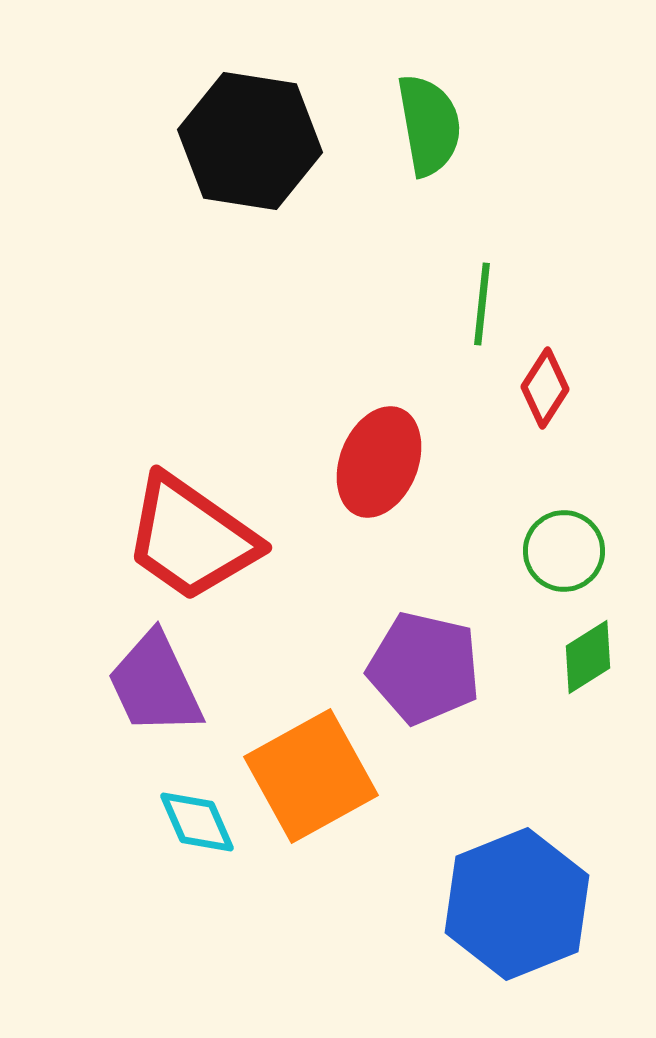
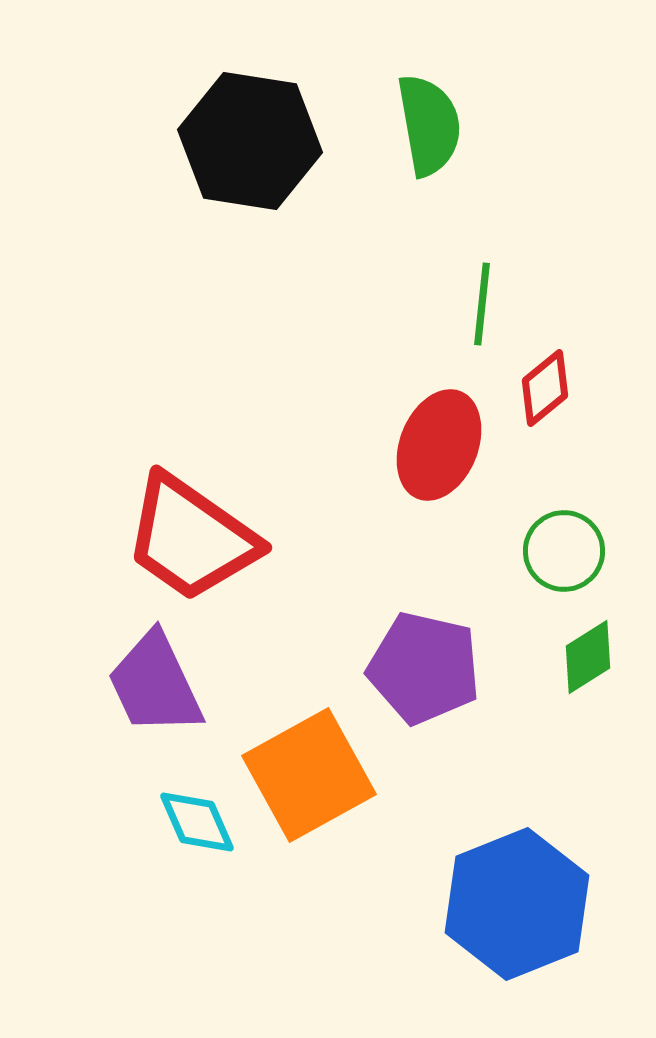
red diamond: rotated 18 degrees clockwise
red ellipse: moved 60 px right, 17 px up
orange square: moved 2 px left, 1 px up
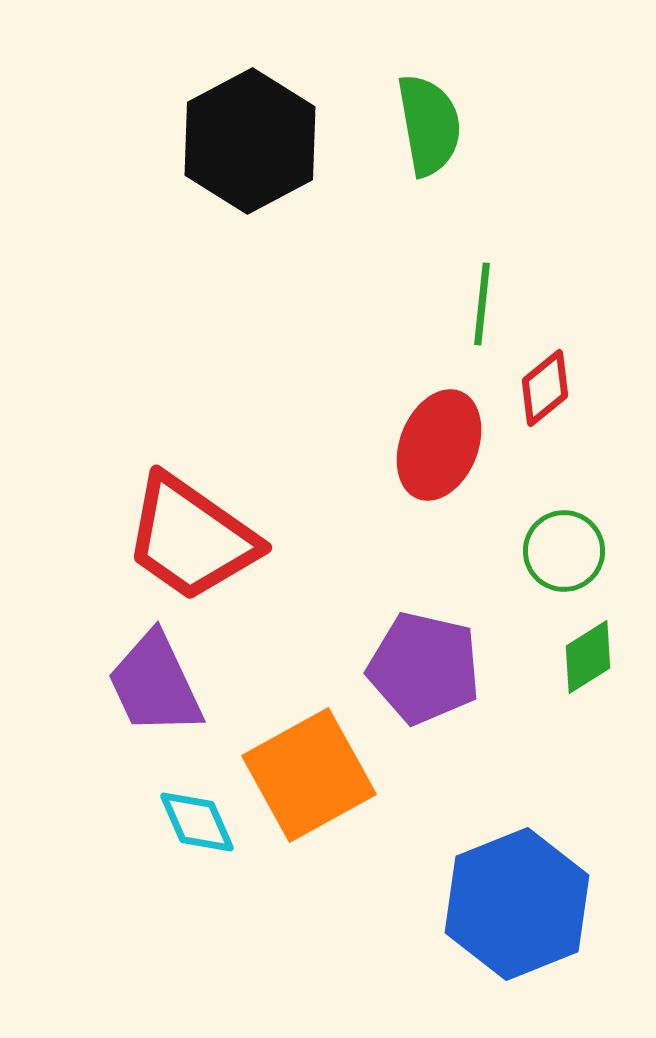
black hexagon: rotated 23 degrees clockwise
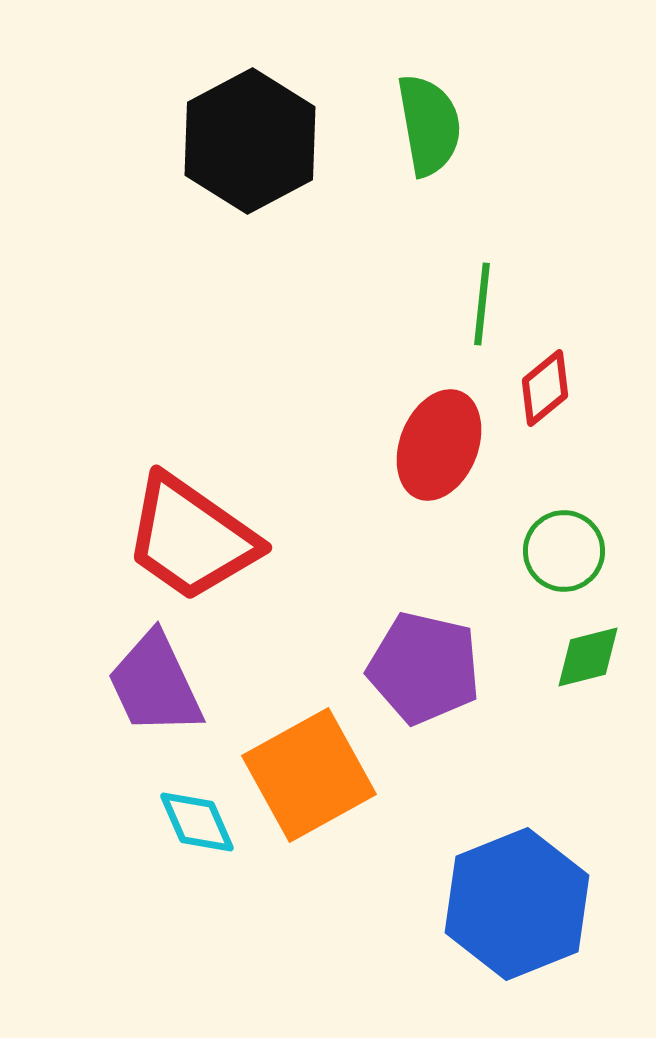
green diamond: rotated 18 degrees clockwise
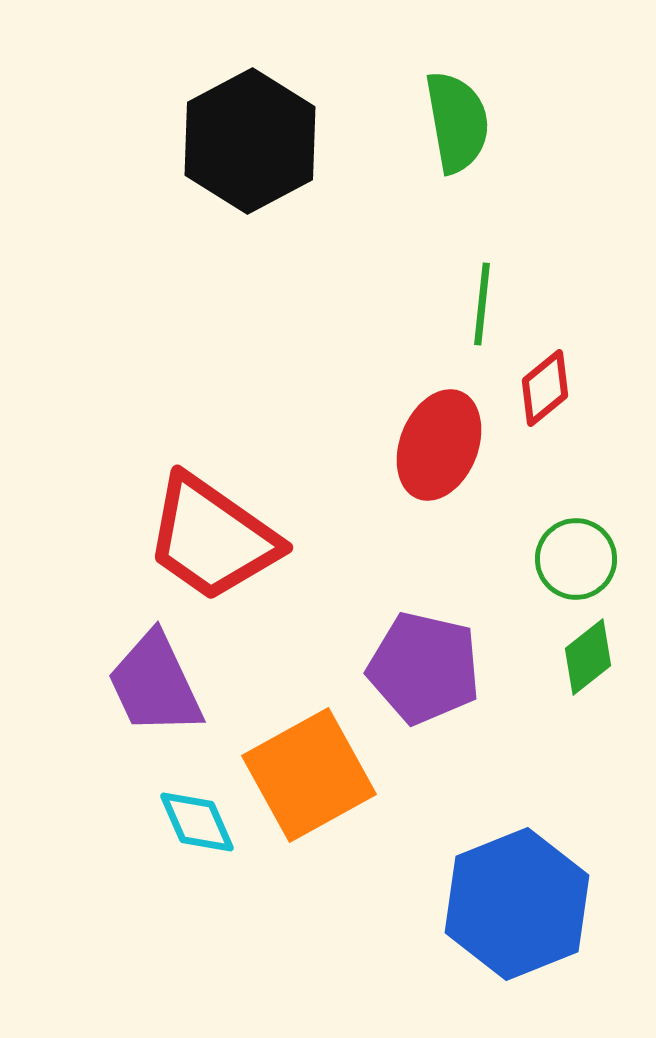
green semicircle: moved 28 px right, 3 px up
red trapezoid: moved 21 px right
green circle: moved 12 px right, 8 px down
green diamond: rotated 24 degrees counterclockwise
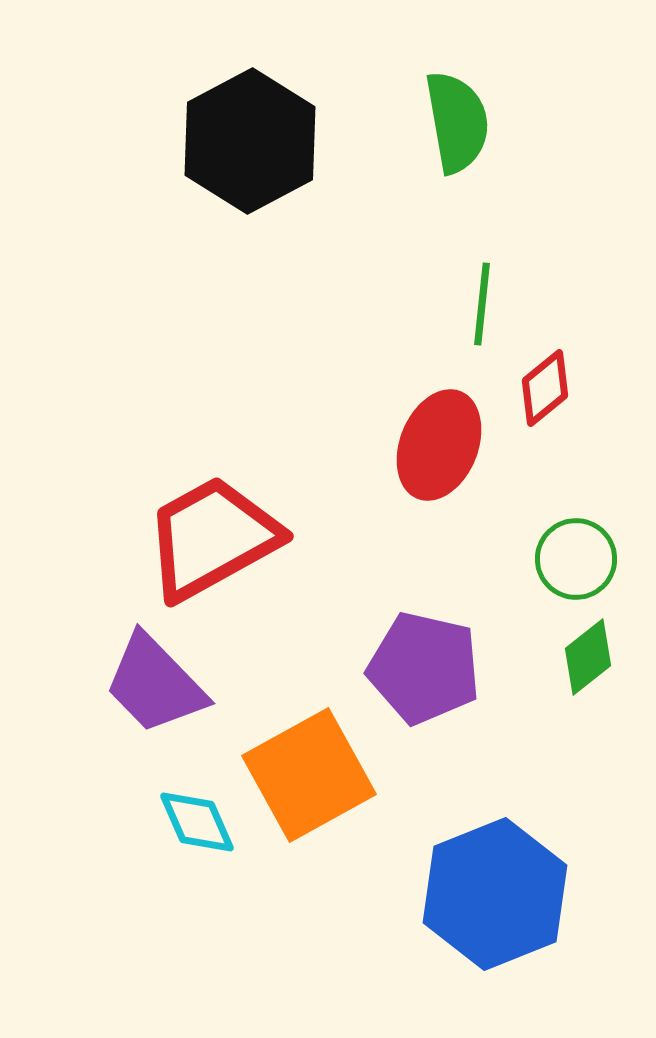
red trapezoid: rotated 116 degrees clockwise
purple trapezoid: rotated 19 degrees counterclockwise
blue hexagon: moved 22 px left, 10 px up
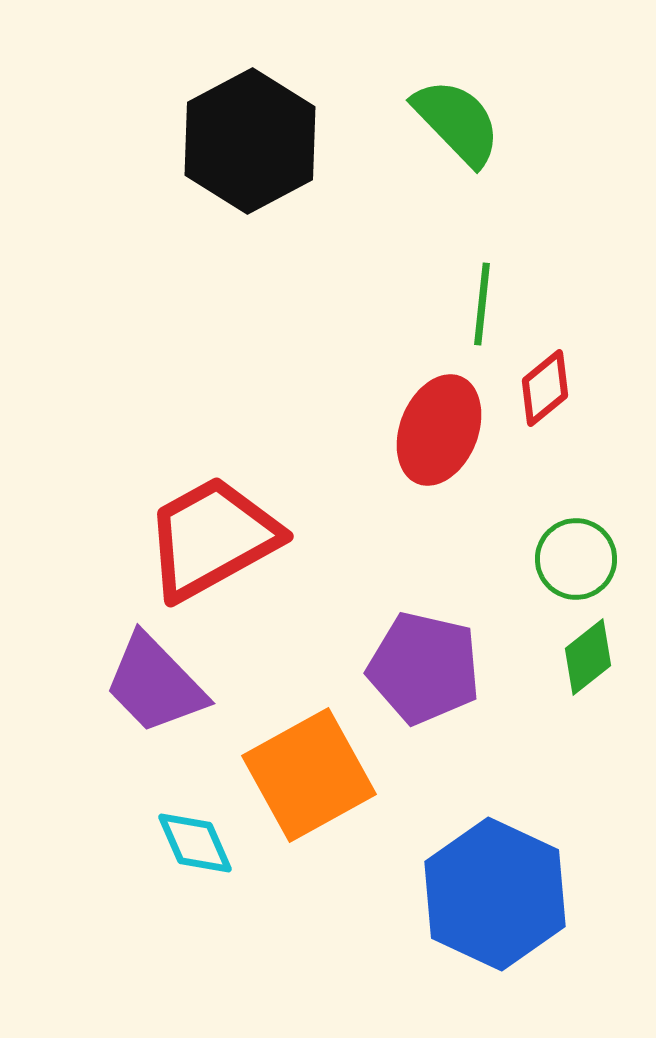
green semicircle: rotated 34 degrees counterclockwise
red ellipse: moved 15 px up
cyan diamond: moved 2 px left, 21 px down
blue hexagon: rotated 13 degrees counterclockwise
